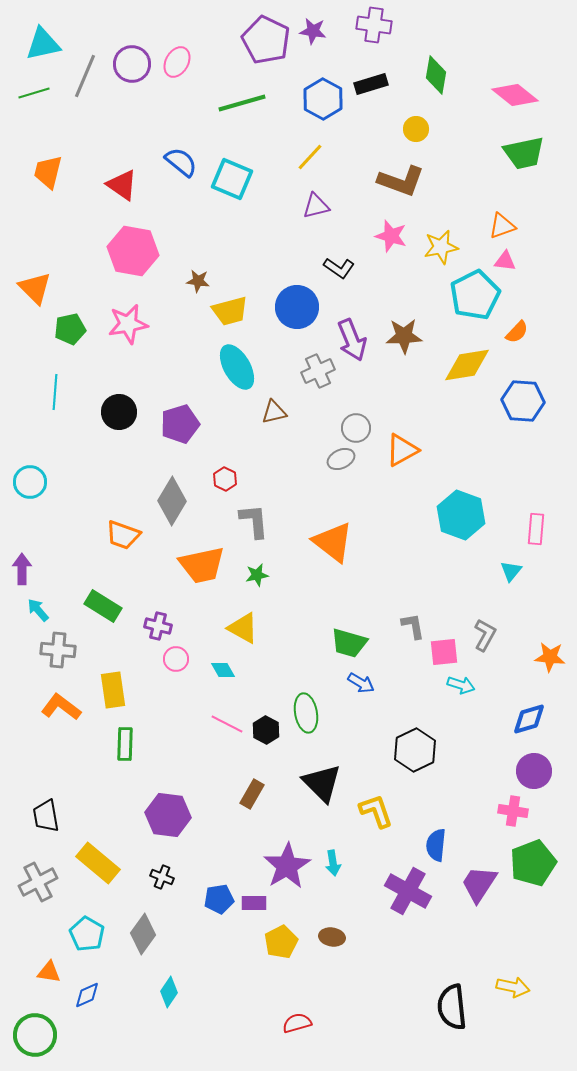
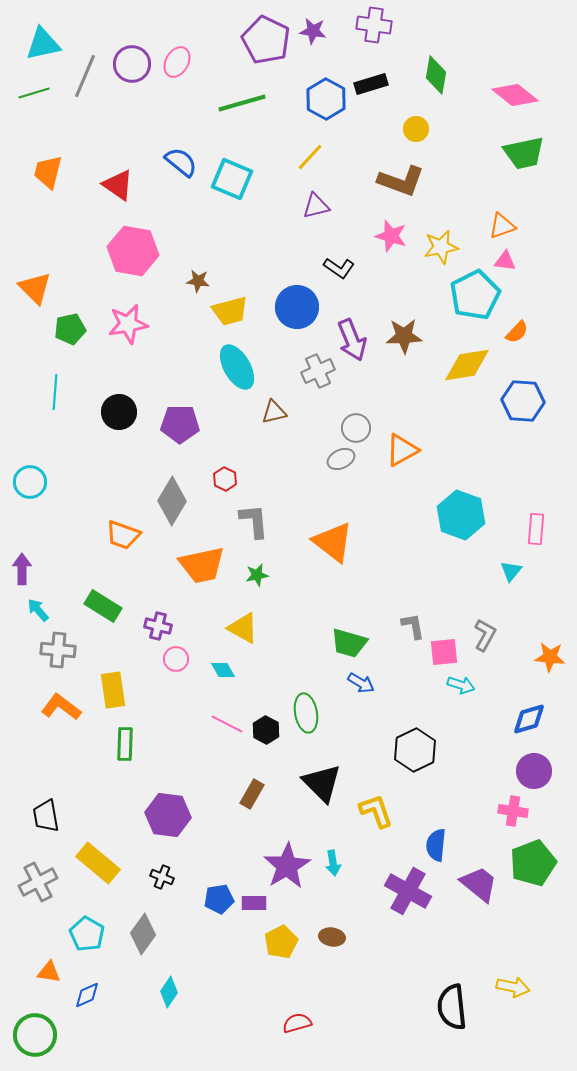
blue hexagon at (323, 99): moved 3 px right
red triangle at (122, 185): moved 4 px left
purple pentagon at (180, 424): rotated 18 degrees clockwise
purple trapezoid at (479, 884): rotated 96 degrees clockwise
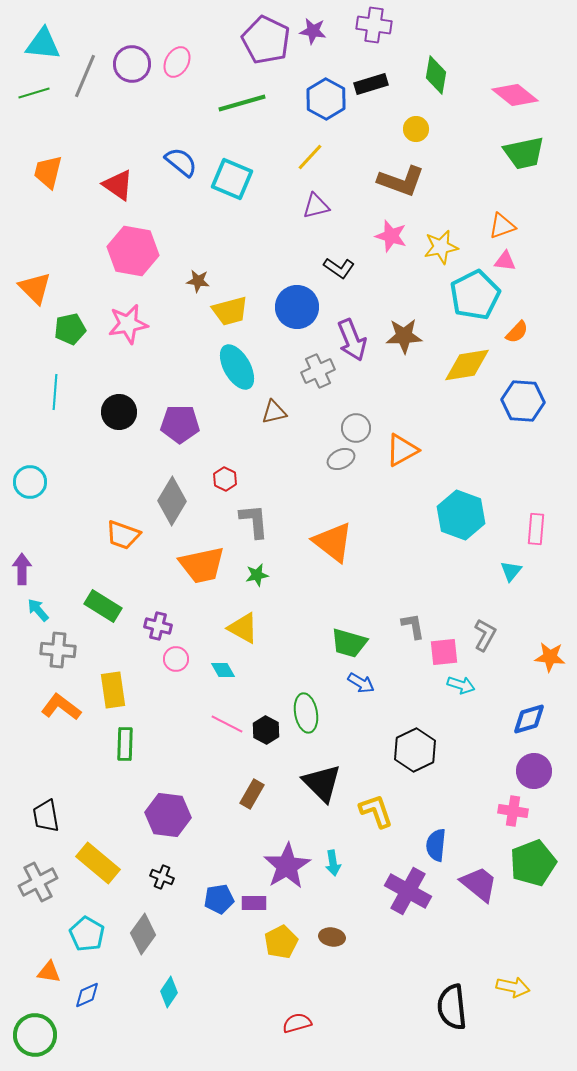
cyan triangle at (43, 44): rotated 18 degrees clockwise
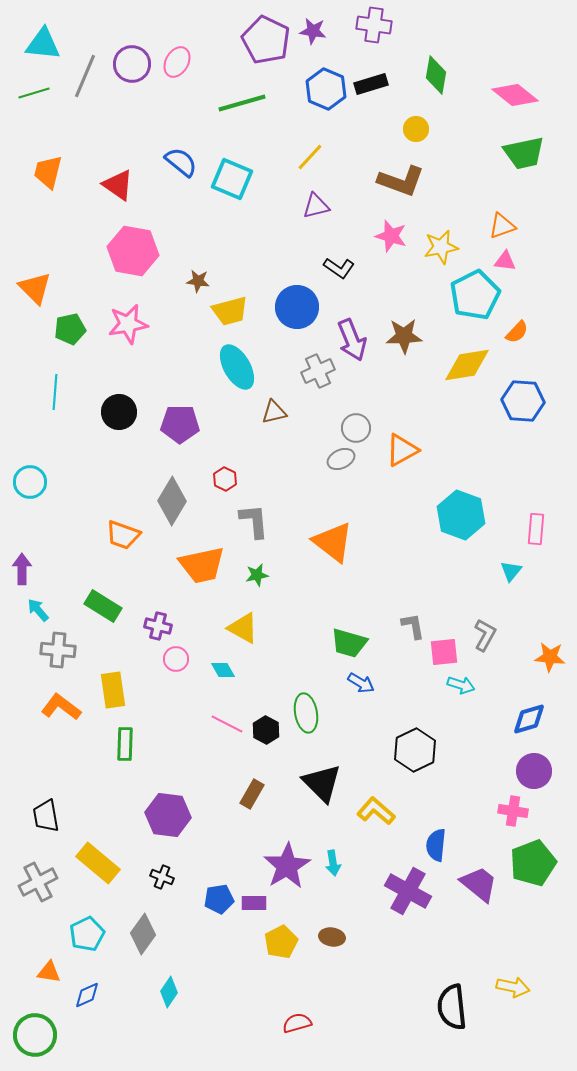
blue hexagon at (326, 99): moved 10 px up; rotated 6 degrees counterclockwise
yellow L-shape at (376, 811): rotated 30 degrees counterclockwise
cyan pentagon at (87, 934): rotated 16 degrees clockwise
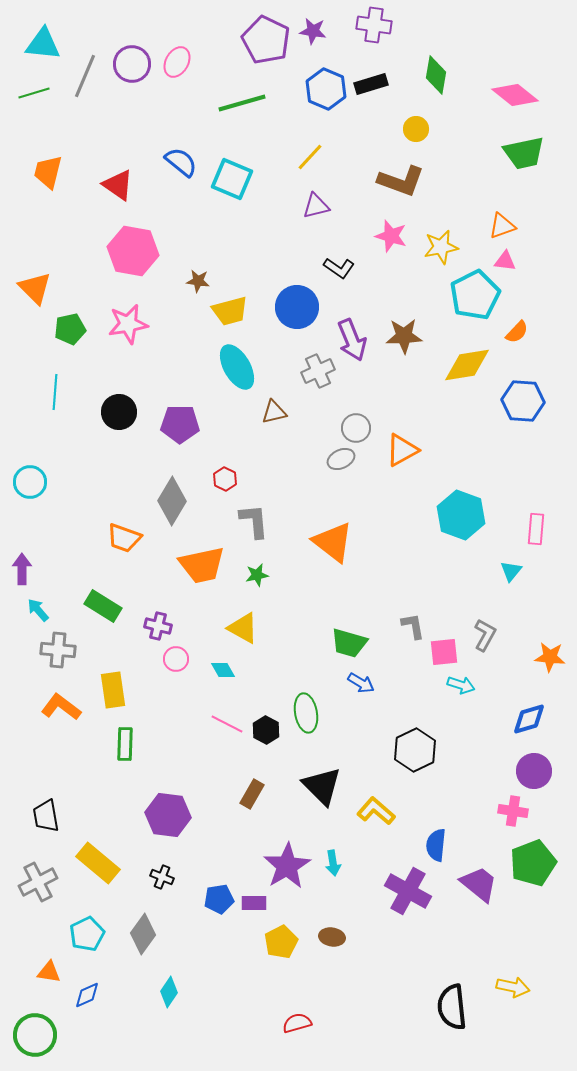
orange trapezoid at (123, 535): moved 1 px right, 3 px down
black triangle at (322, 783): moved 3 px down
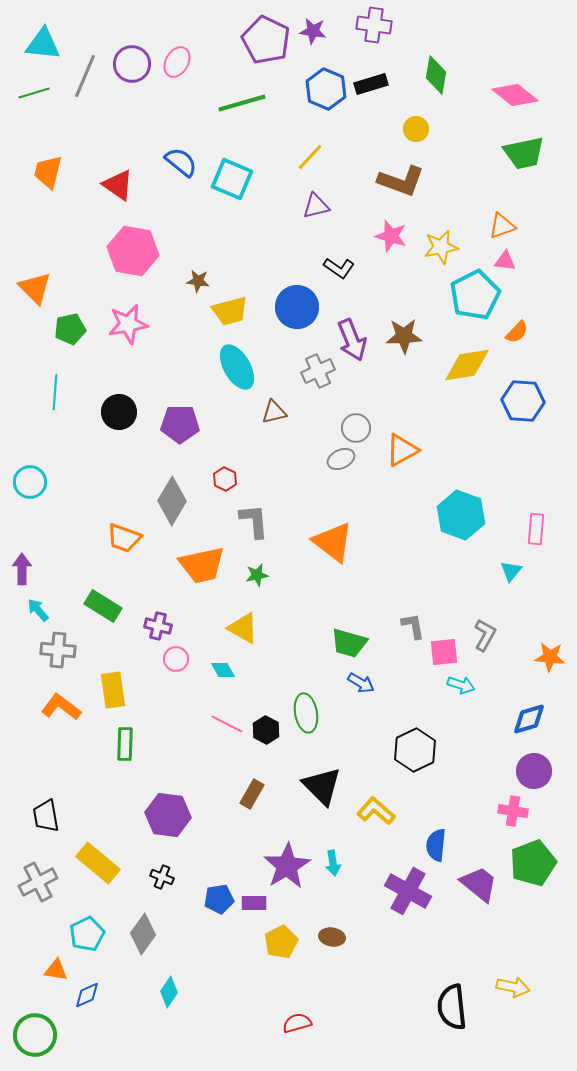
orange triangle at (49, 972): moved 7 px right, 2 px up
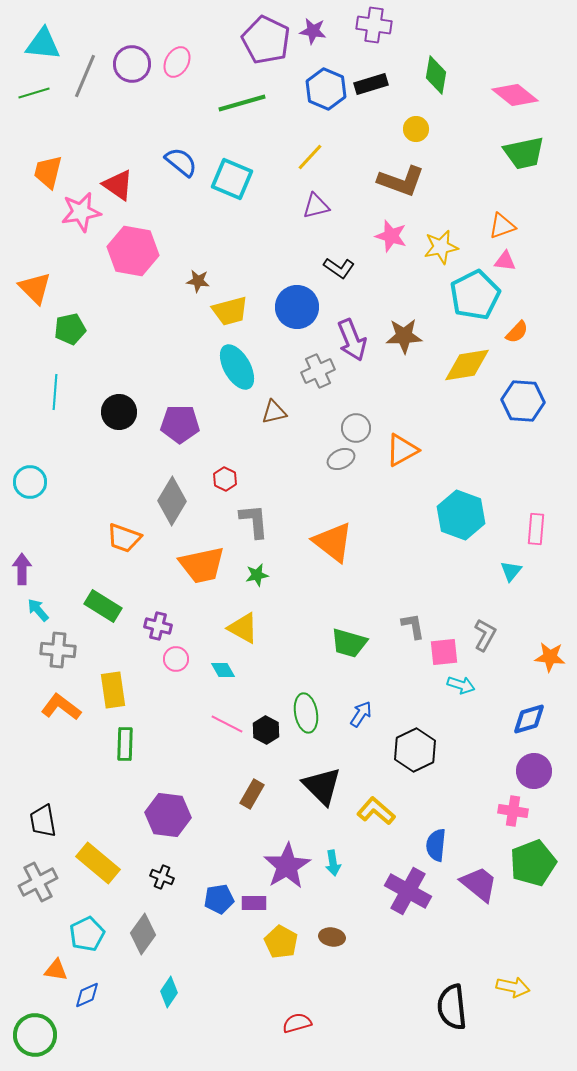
pink star at (128, 324): moved 47 px left, 112 px up
blue arrow at (361, 683): moved 31 px down; rotated 88 degrees counterclockwise
black trapezoid at (46, 816): moved 3 px left, 5 px down
yellow pentagon at (281, 942): rotated 16 degrees counterclockwise
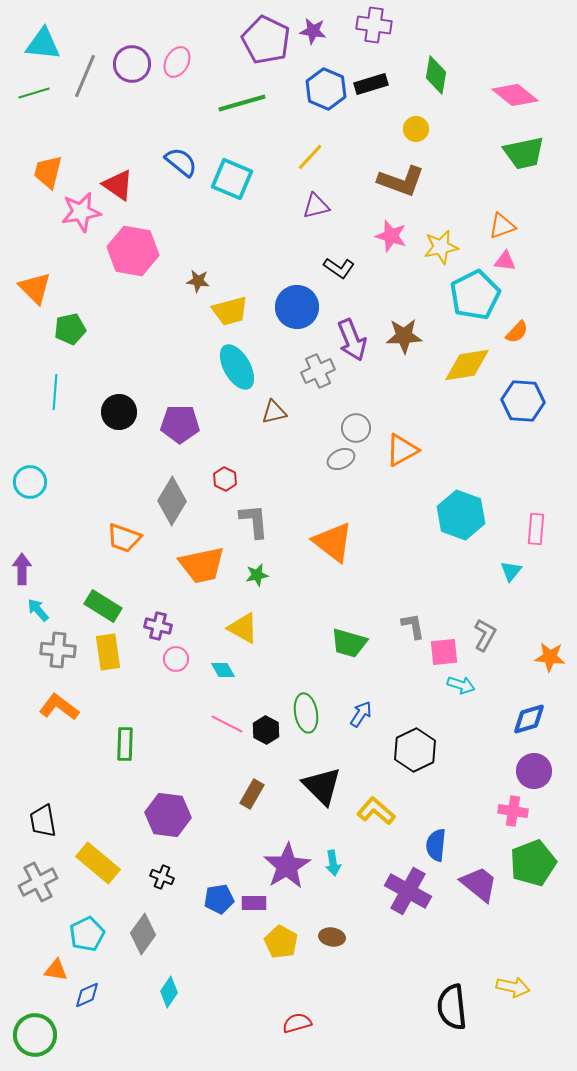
yellow rectangle at (113, 690): moved 5 px left, 38 px up
orange L-shape at (61, 707): moved 2 px left
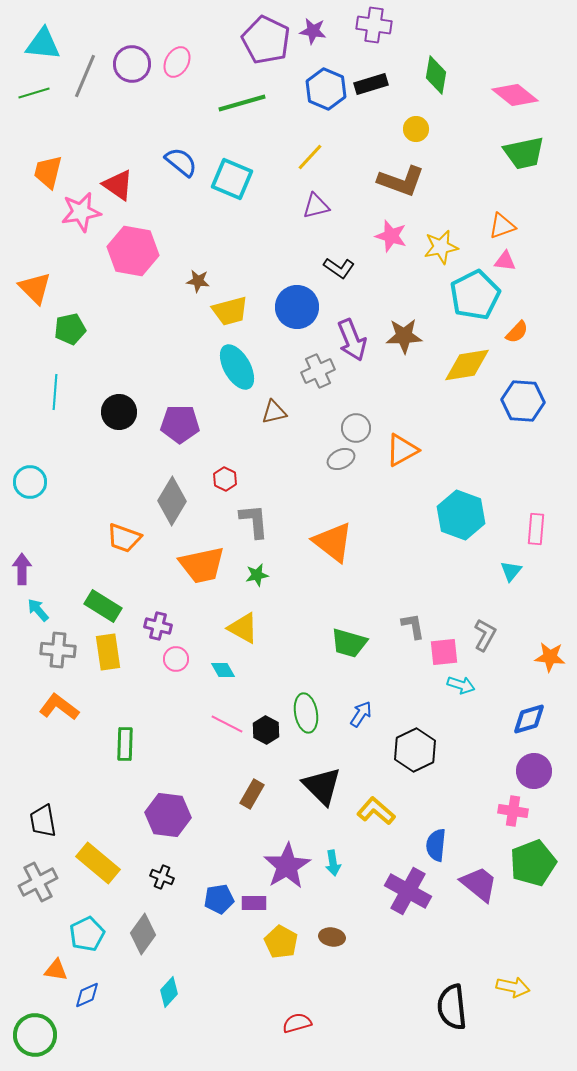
cyan diamond at (169, 992): rotated 8 degrees clockwise
